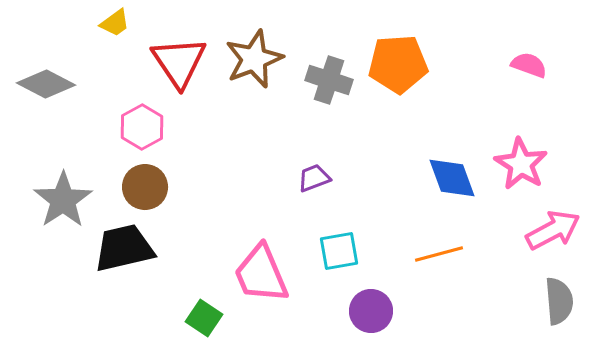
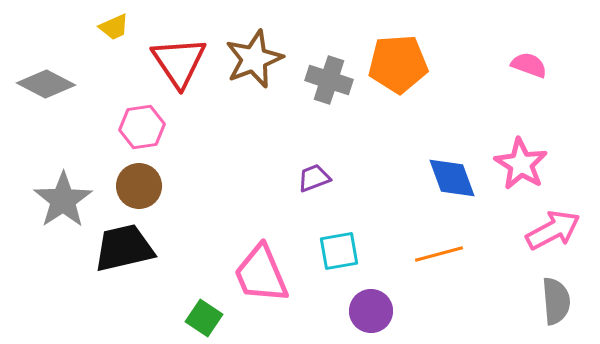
yellow trapezoid: moved 1 px left, 4 px down; rotated 12 degrees clockwise
pink hexagon: rotated 21 degrees clockwise
brown circle: moved 6 px left, 1 px up
gray semicircle: moved 3 px left
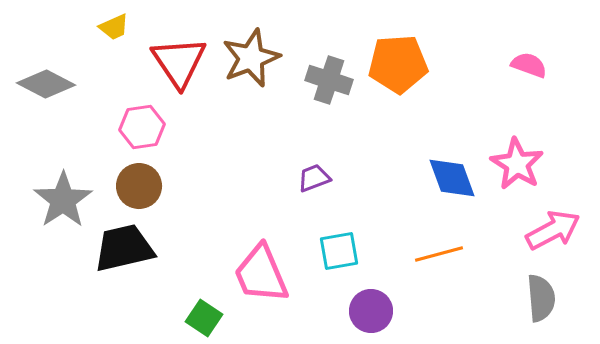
brown star: moved 3 px left, 1 px up
pink star: moved 4 px left
gray semicircle: moved 15 px left, 3 px up
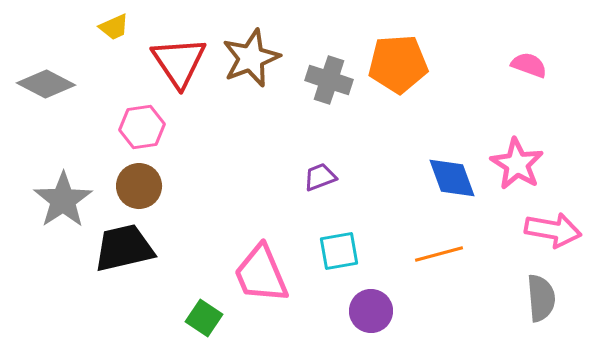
purple trapezoid: moved 6 px right, 1 px up
pink arrow: rotated 38 degrees clockwise
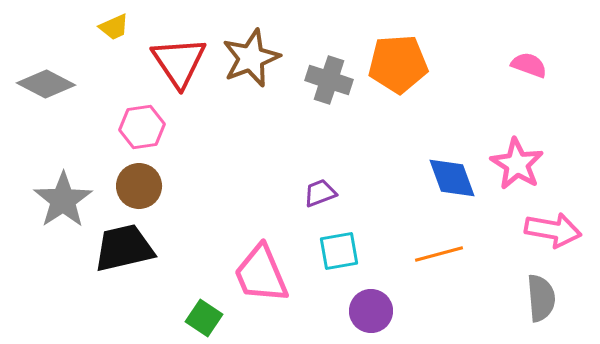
purple trapezoid: moved 16 px down
